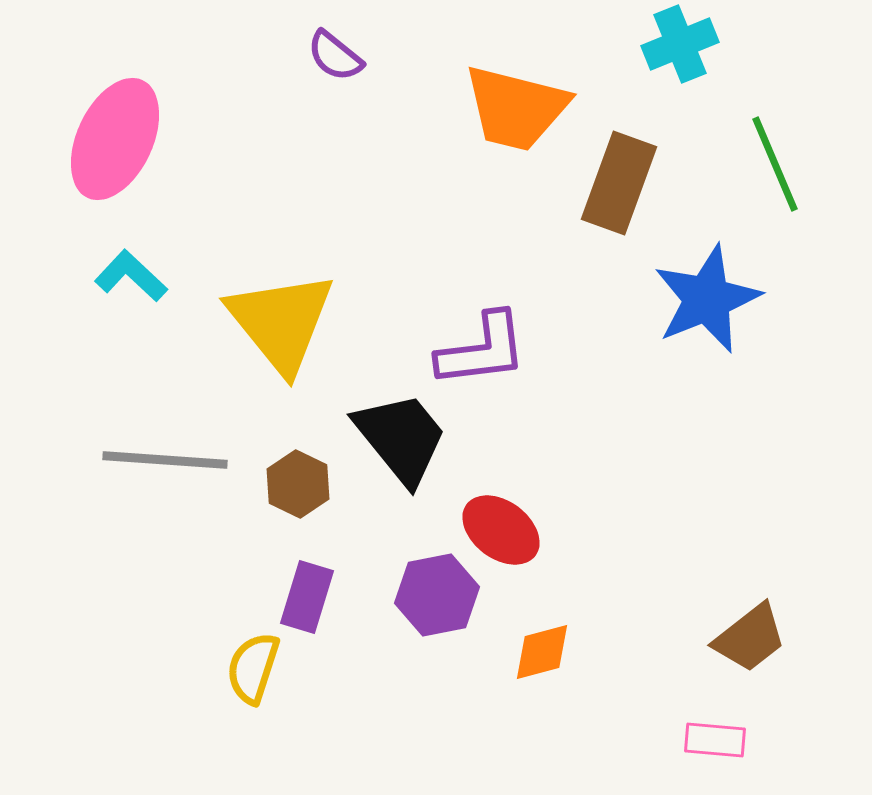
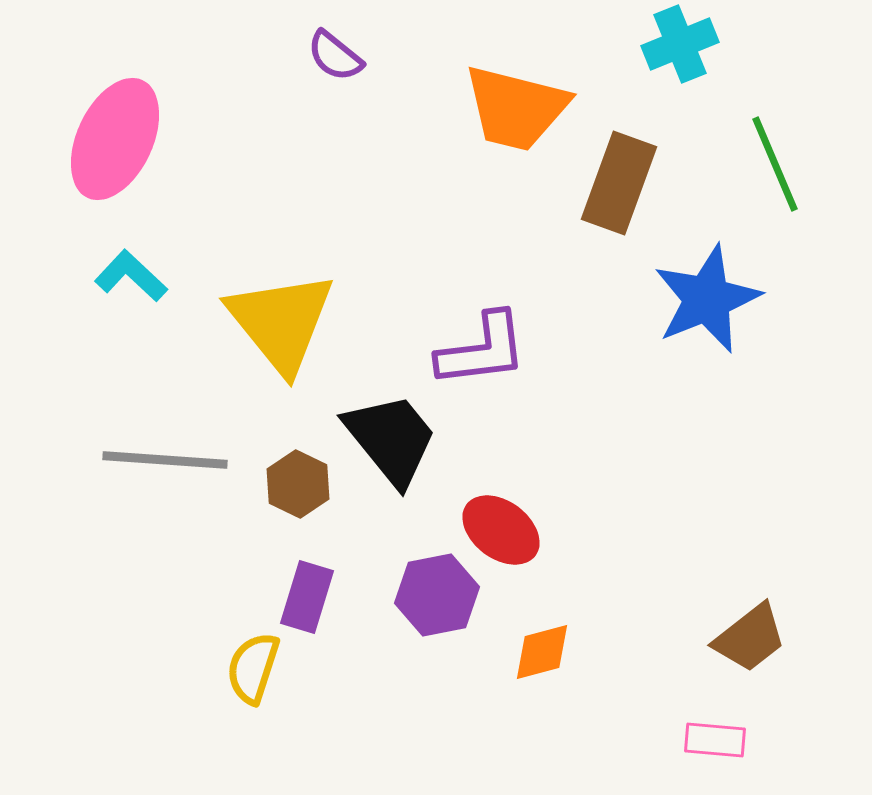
black trapezoid: moved 10 px left, 1 px down
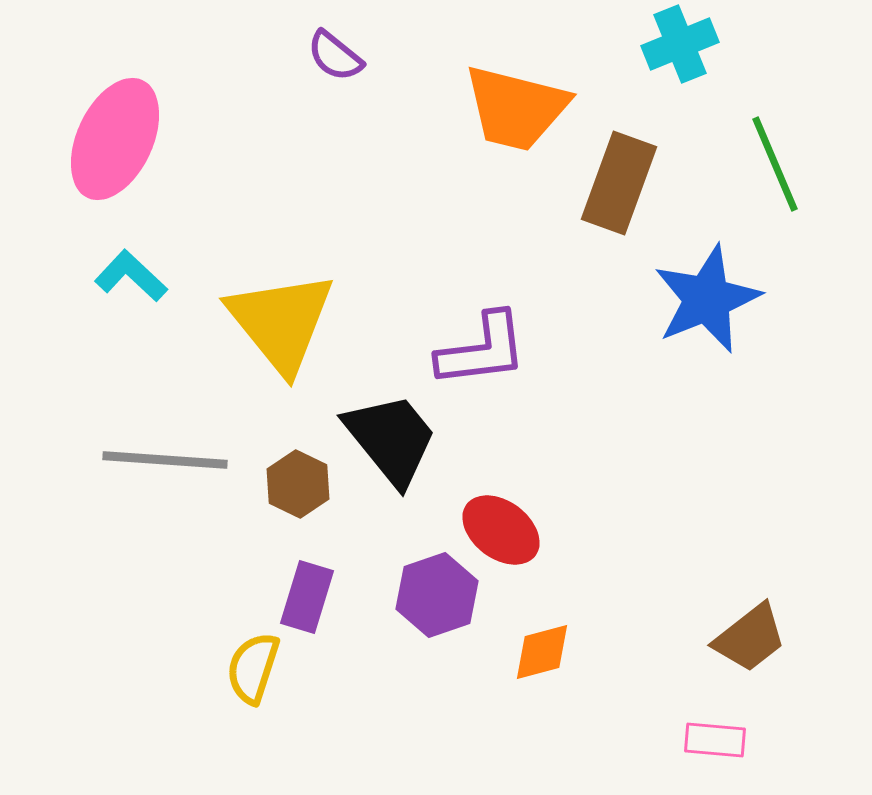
purple hexagon: rotated 8 degrees counterclockwise
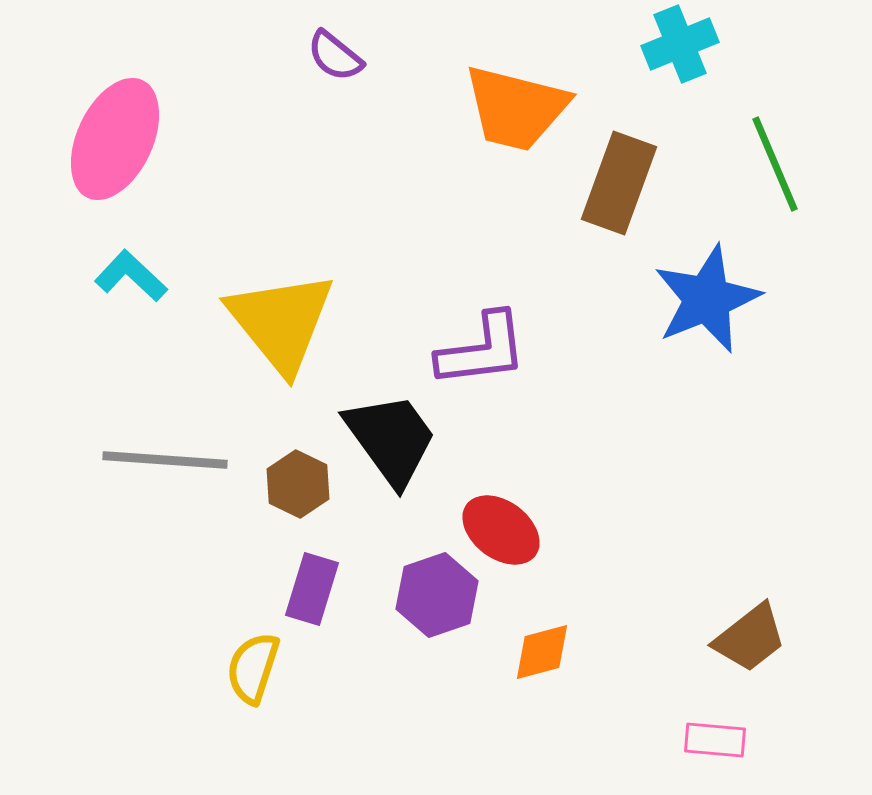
black trapezoid: rotated 3 degrees clockwise
purple rectangle: moved 5 px right, 8 px up
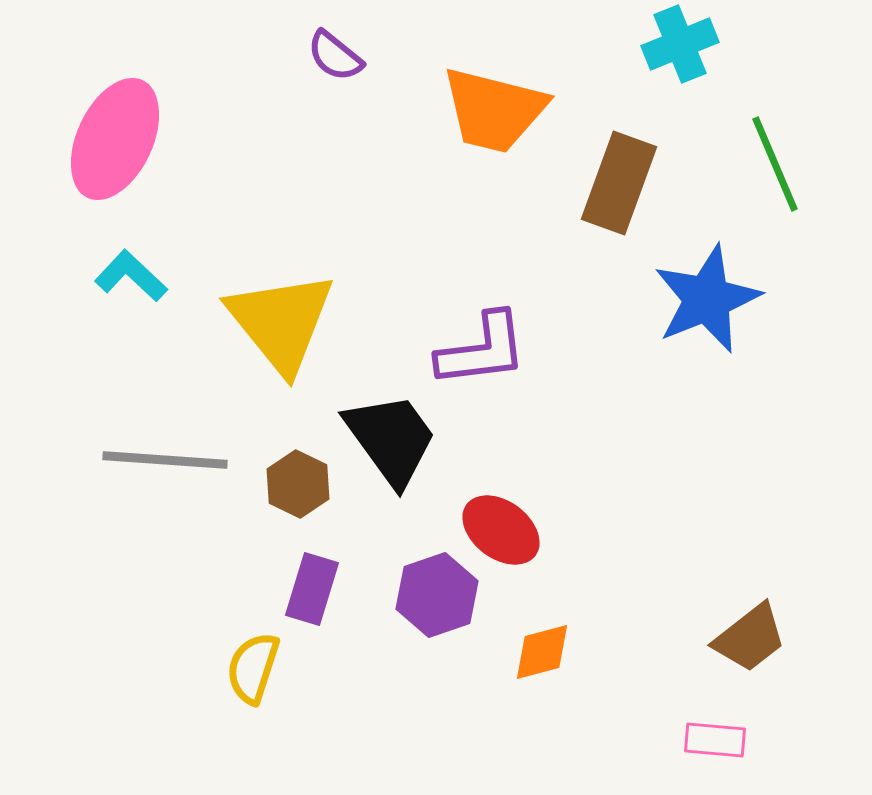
orange trapezoid: moved 22 px left, 2 px down
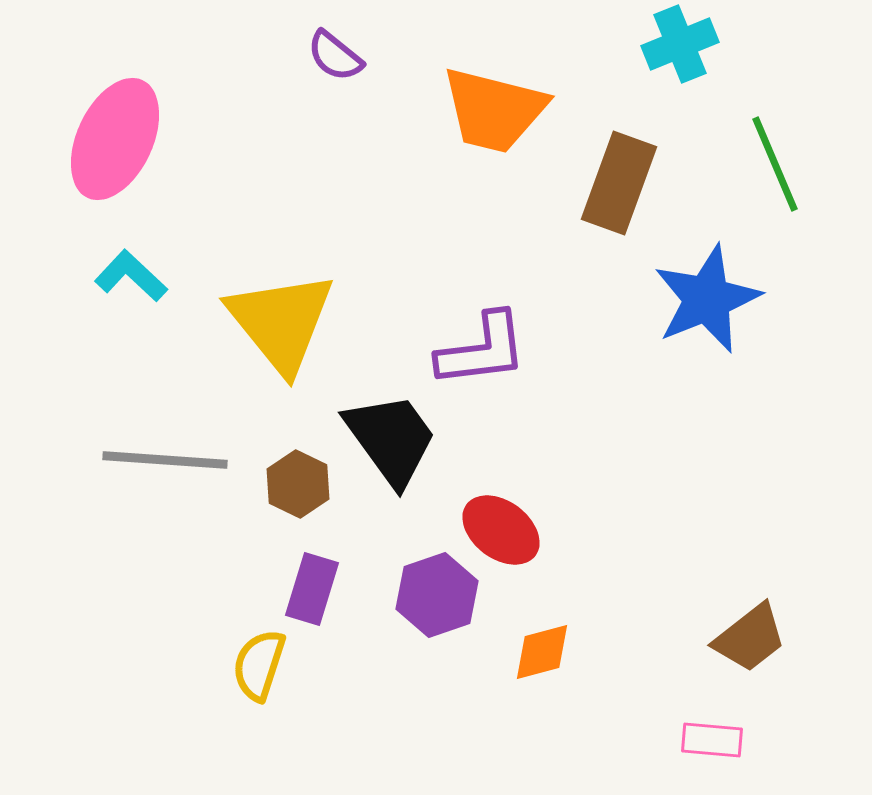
yellow semicircle: moved 6 px right, 3 px up
pink rectangle: moved 3 px left
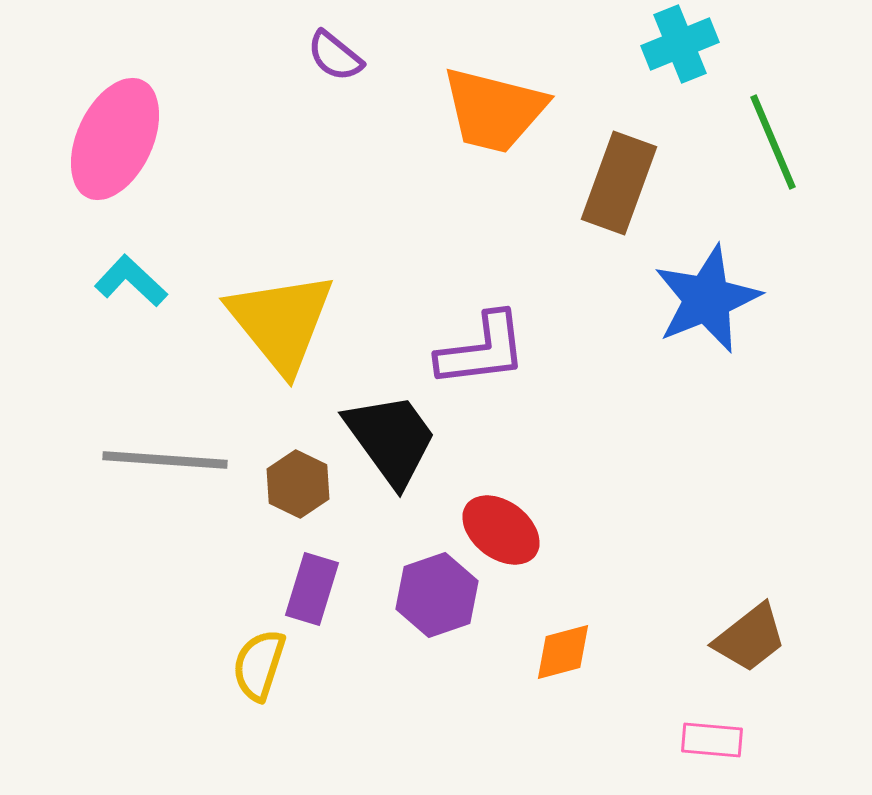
green line: moved 2 px left, 22 px up
cyan L-shape: moved 5 px down
orange diamond: moved 21 px right
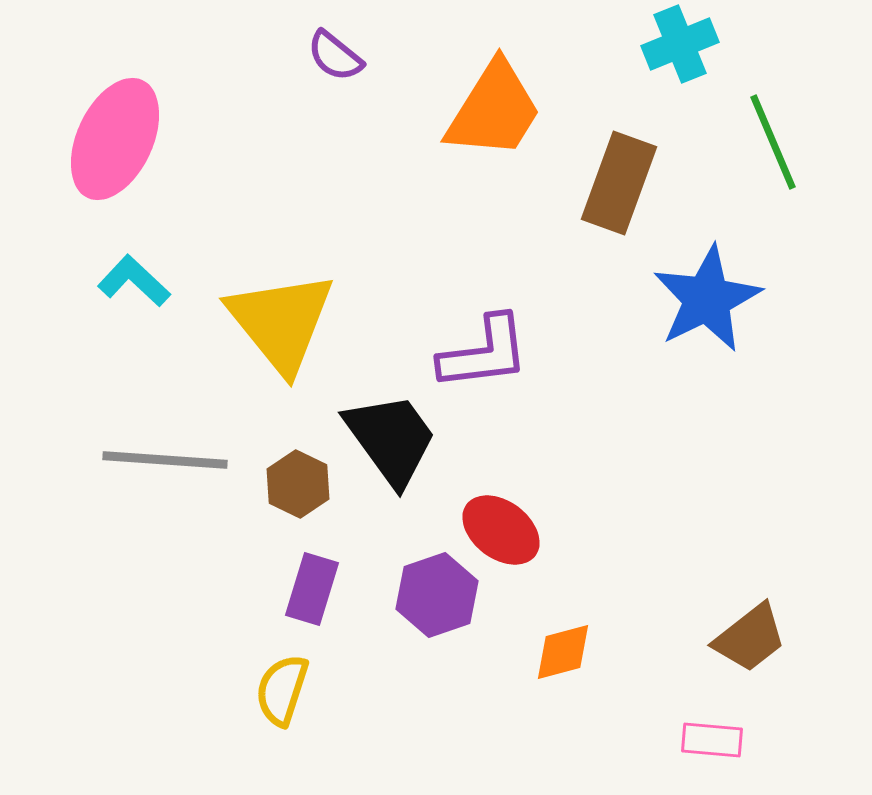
orange trapezoid: rotated 72 degrees counterclockwise
cyan L-shape: moved 3 px right
blue star: rotated 4 degrees counterclockwise
purple L-shape: moved 2 px right, 3 px down
yellow semicircle: moved 23 px right, 25 px down
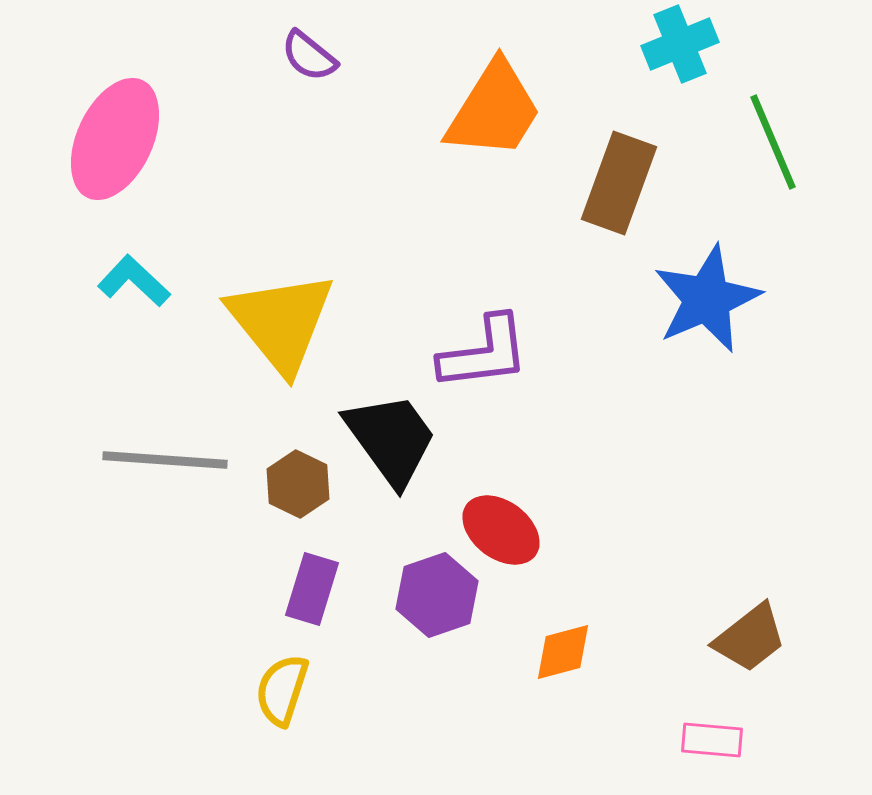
purple semicircle: moved 26 px left
blue star: rotated 3 degrees clockwise
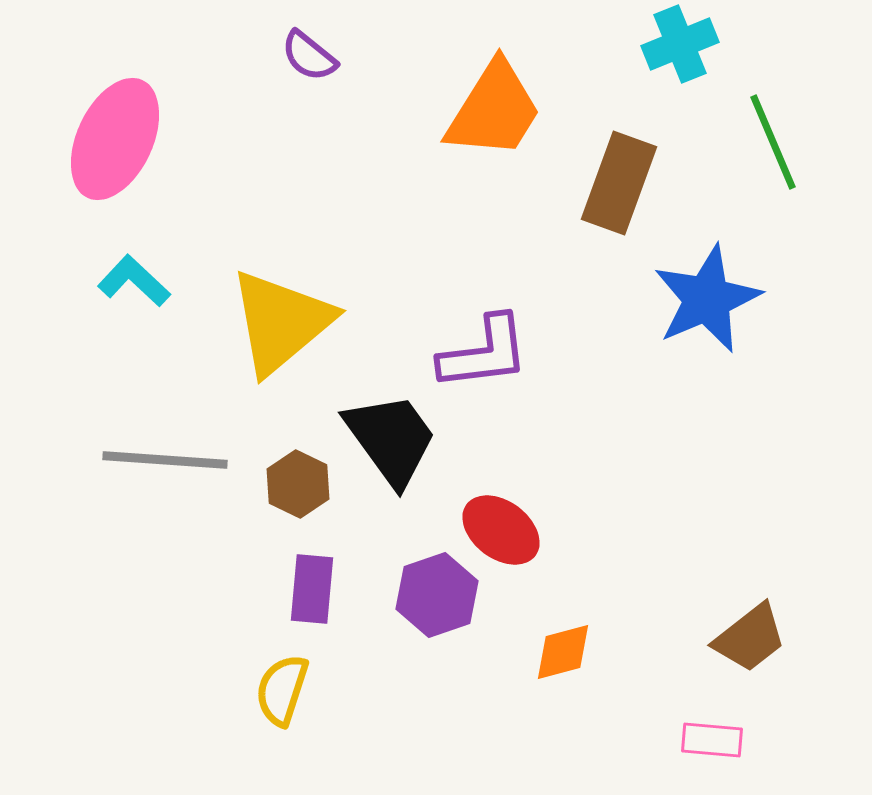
yellow triangle: rotated 29 degrees clockwise
purple rectangle: rotated 12 degrees counterclockwise
